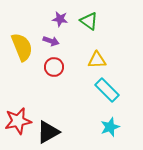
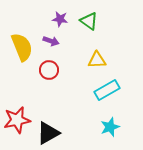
red circle: moved 5 px left, 3 px down
cyan rectangle: rotated 75 degrees counterclockwise
red star: moved 1 px left, 1 px up
black triangle: moved 1 px down
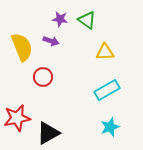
green triangle: moved 2 px left, 1 px up
yellow triangle: moved 8 px right, 8 px up
red circle: moved 6 px left, 7 px down
red star: moved 2 px up
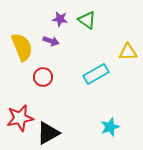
yellow triangle: moved 23 px right
cyan rectangle: moved 11 px left, 16 px up
red star: moved 3 px right
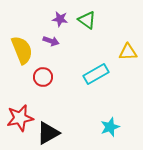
yellow semicircle: moved 3 px down
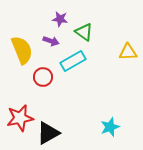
green triangle: moved 3 px left, 12 px down
cyan rectangle: moved 23 px left, 13 px up
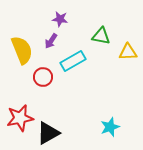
green triangle: moved 17 px right, 4 px down; rotated 24 degrees counterclockwise
purple arrow: rotated 105 degrees clockwise
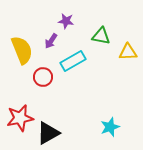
purple star: moved 6 px right, 2 px down
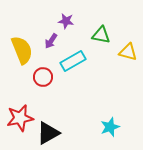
green triangle: moved 1 px up
yellow triangle: rotated 18 degrees clockwise
